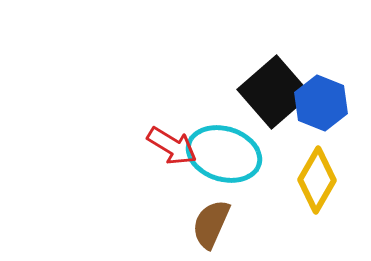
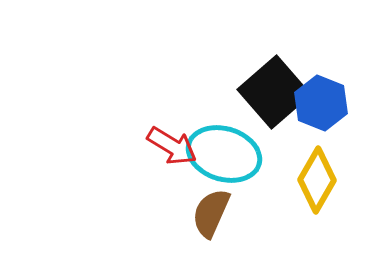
brown semicircle: moved 11 px up
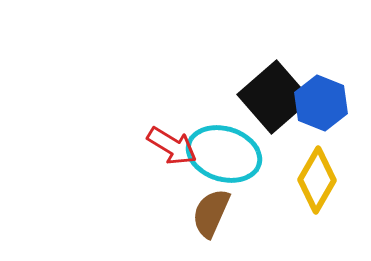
black square: moved 5 px down
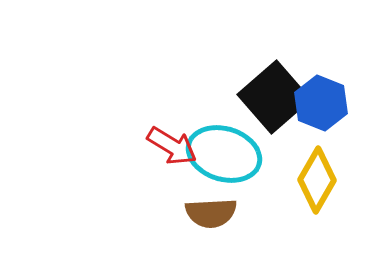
brown semicircle: rotated 117 degrees counterclockwise
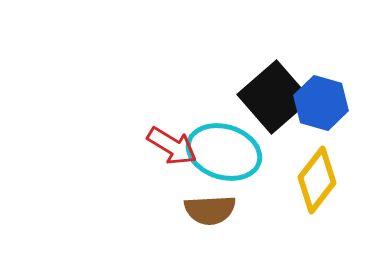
blue hexagon: rotated 6 degrees counterclockwise
cyan ellipse: moved 2 px up
yellow diamond: rotated 8 degrees clockwise
brown semicircle: moved 1 px left, 3 px up
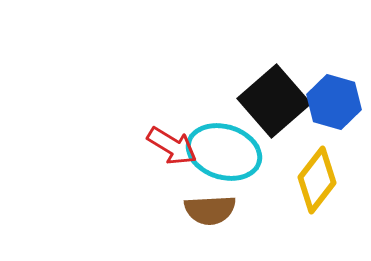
black square: moved 4 px down
blue hexagon: moved 13 px right, 1 px up
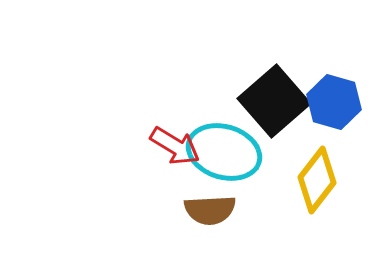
red arrow: moved 3 px right
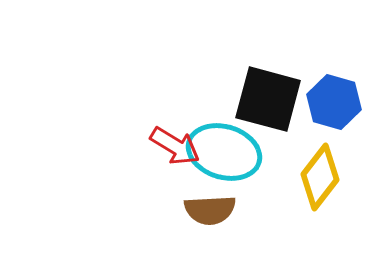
black square: moved 6 px left, 2 px up; rotated 34 degrees counterclockwise
yellow diamond: moved 3 px right, 3 px up
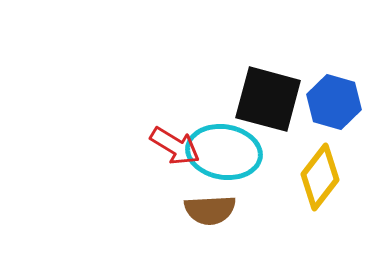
cyan ellipse: rotated 8 degrees counterclockwise
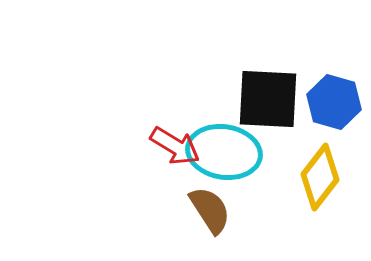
black square: rotated 12 degrees counterclockwise
brown semicircle: rotated 120 degrees counterclockwise
